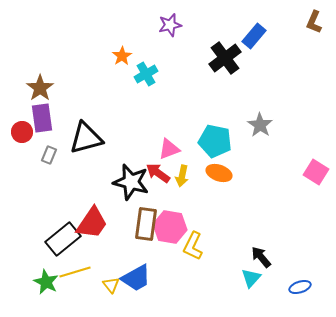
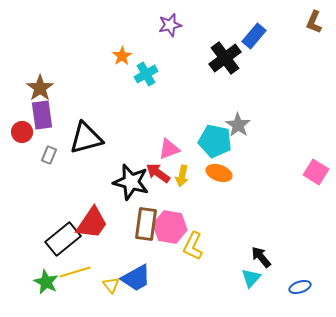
purple rectangle: moved 3 px up
gray star: moved 22 px left
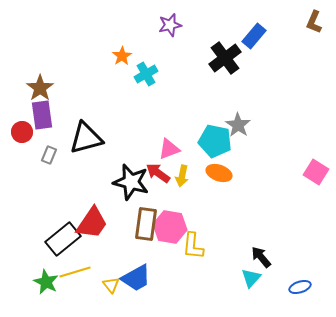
yellow L-shape: rotated 20 degrees counterclockwise
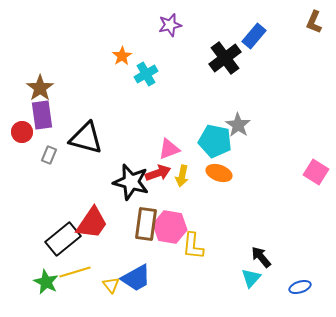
black triangle: rotated 30 degrees clockwise
red arrow: rotated 125 degrees clockwise
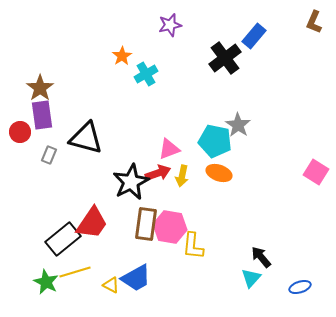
red circle: moved 2 px left
black star: rotated 30 degrees clockwise
yellow triangle: rotated 24 degrees counterclockwise
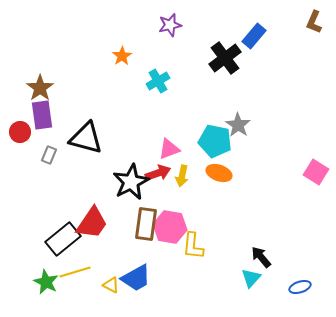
cyan cross: moved 12 px right, 7 px down
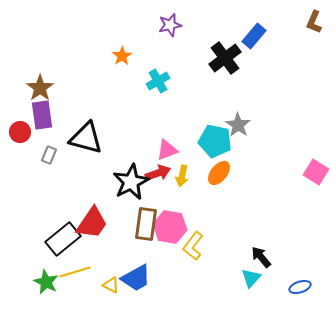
pink triangle: moved 2 px left, 1 px down
orange ellipse: rotated 70 degrees counterclockwise
yellow L-shape: rotated 32 degrees clockwise
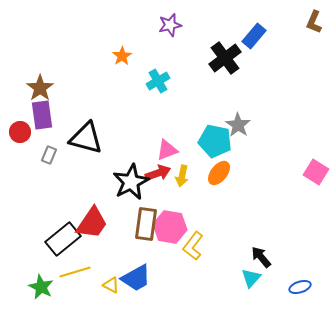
green star: moved 5 px left, 5 px down
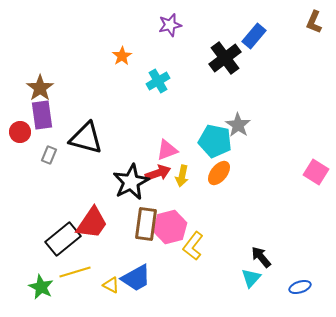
pink hexagon: rotated 24 degrees counterclockwise
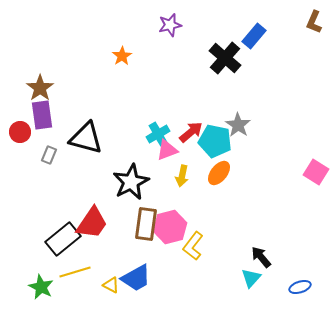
black cross: rotated 12 degrees counterclockwise
cyan cross: moved 53 px down
red arrow: moved 33 px right, 41 px up; rotated 20 degrees counterclockwise
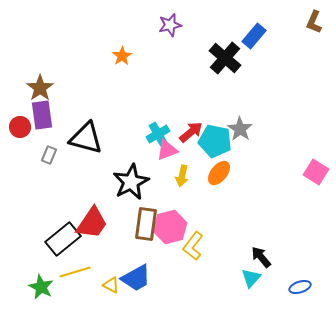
gray star: moved 2 px right, 4 px down
red circle: moved 5 px up
